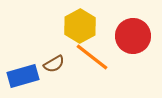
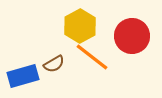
red circle: moved 1 px left
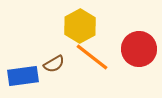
red circle: moved 7 px right, 13 px down
blue rectangle: rotated 8 degrees clockwise
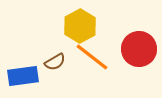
brown semicircle: moved 1 px right, 2 px up
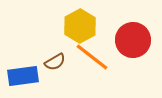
red circle: moved 6 px left, 9 px up
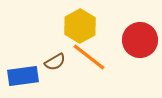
red circle: moved 7 px right
orange line: moved 3 px left
